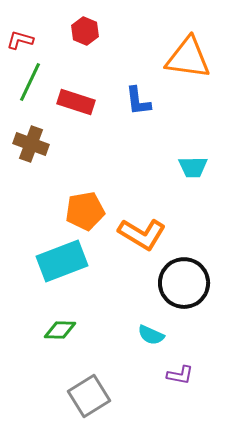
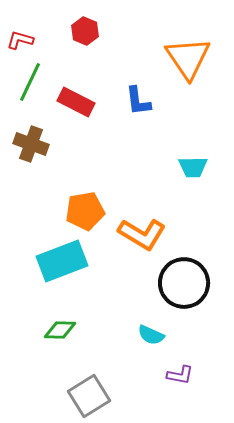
orange triangle: rotated 48 degrees clockwise
red rectangle: rotated 9 degrees clockwise
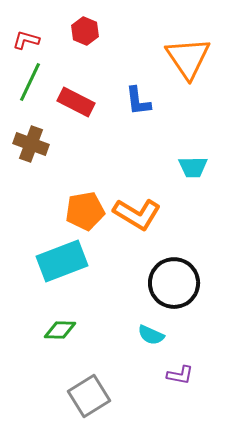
red L-shape: moved 6 px right
orange L-shape: moved 5 px left, 20 px up
black circle: moved 10 px left
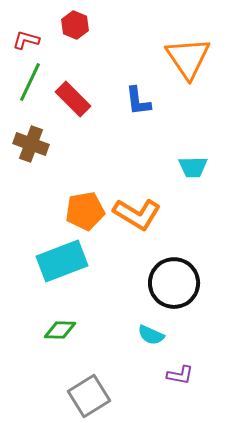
red hexagon: moved 10 px left, 6 px up
red rectangle: moved 3 px left, 3 px up; rotated 18 degrees clockwise
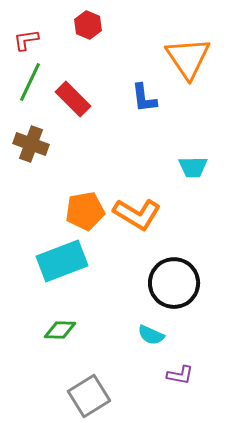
red hexagon: moved 13 px right
red L-shape: rotated 24 degrees counterclockwise
blue L-shape: moved 6 px right, 3 px up
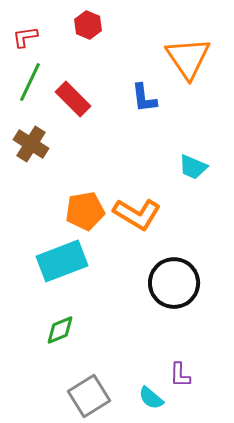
red L-shape: moved 1 px left, 3 px up
brown cross: rotated 12 degrees clockwise
cyan trapezoid: rotated 24 degrees clockwise
green diamond: rotated 24 degrees counterclockwise
cyan semicircle: moved 63 px down; rotated 16 degrees clockwise
purple L-shape: rotated 80 degrees clockwise
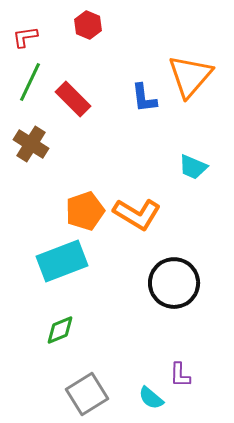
orange triangle: moved 2 px right, 18 px down; rotated 15 degrees clockwise
orange pentagon: rotated 9 degrees counterclockwise
gray square: moved 2 px left, 2 px up
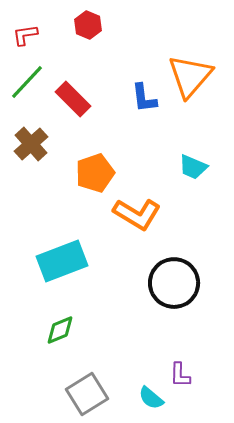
red L-shape: moved 2 px up
green line: moved 3 px left; rotated 18 degrees clockwise
brown cross: rotated 16 degrees clockwise
orange pentagon: moved 10 px right, 38 px up
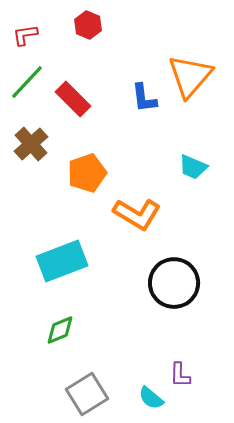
orange pentagon: moved 8 px left
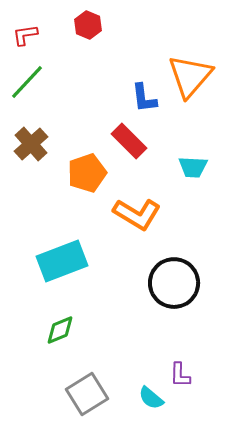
red rectangle: moved 56 px right, 42 px down
cyan trapezoid: rotated 20 degrees counterclockwise
